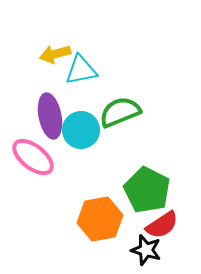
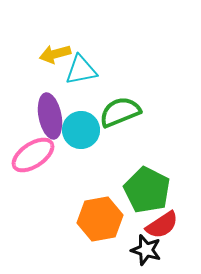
pink ellipse: moved 2 px up; rotated 72 degrees counterclockwise
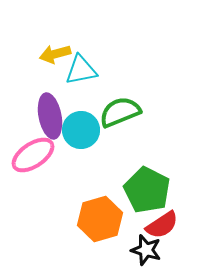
orange hexagon: rotated 6 degrees counterclockwise
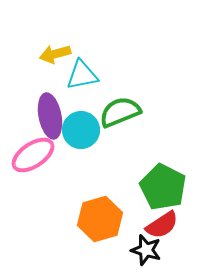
cyan triangle: moved 1 px right, 5 px down
green pentagon: moved 16 px right, 3 px up
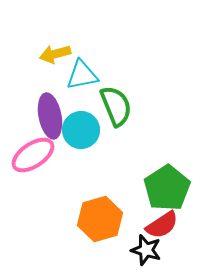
green semicircle: moved 4 px left, 6 px up; rotated 90 degrees clockwise
green pentagon: moved 4 px right, 1 px down; rotated 12 degrees clockwise
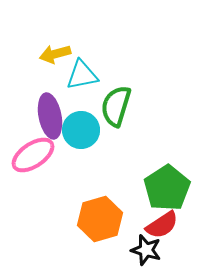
green semicircle: rotated 141 degrees counterclockwise
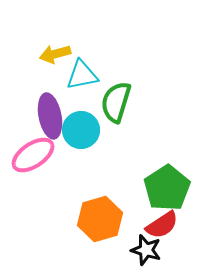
green semicircle: moved 4 px up
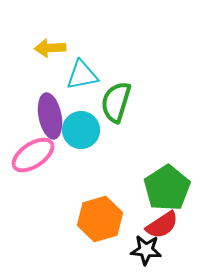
yellow arrow: moved 5 px left, 6 px up; rotated 12 degrees clockwise
black star: rotated 12 degrees counterclockwise
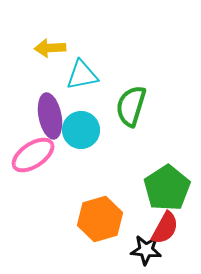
green semicircle: moved 15 px right, 4 px down
red semicircle: moved 3 px right, 3 px down; rotated 28 degrees counterclockwise
